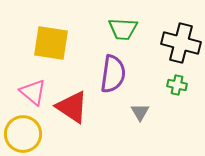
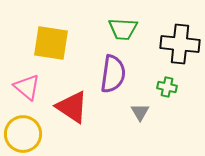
black cross: moved 1 px left, 1 px down; rotated 9 degrees counterclockwise
green cross: moved 10 px left, 2 px down
pink triangle: moved 6 px left, 5 px up
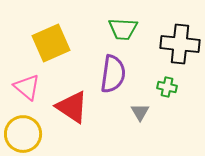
yellow square: rotated 33 degrees counterclockwise
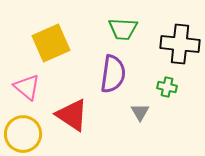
red triangle: moved 8 px down
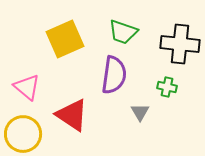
green trapezoid: moved 3 px down; rotated 16 degrees clockwise
yellow square: moved 14 px right, 4 px up
purple semicircle: moved 1 px right, 1 px down
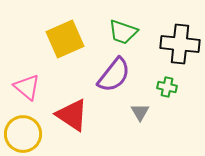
purple semicircle: rotated 30 degrees clockwise
